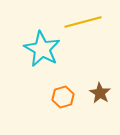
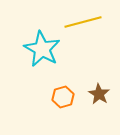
brown star: moved 1 px left, 1 px down
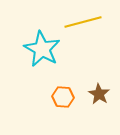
orange hexagon: rotated 20 degrees clockwise
